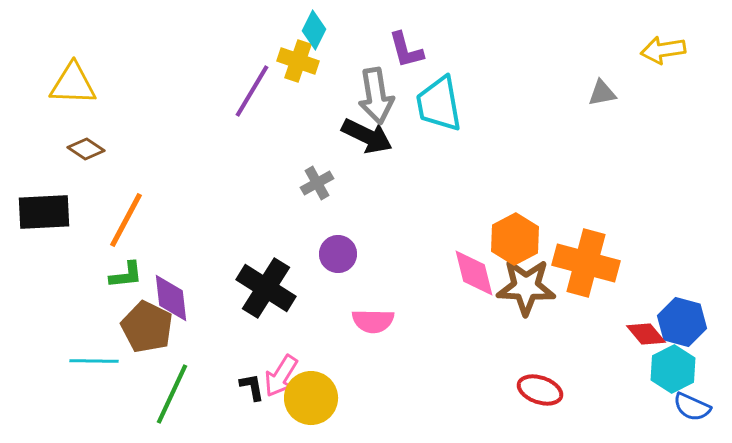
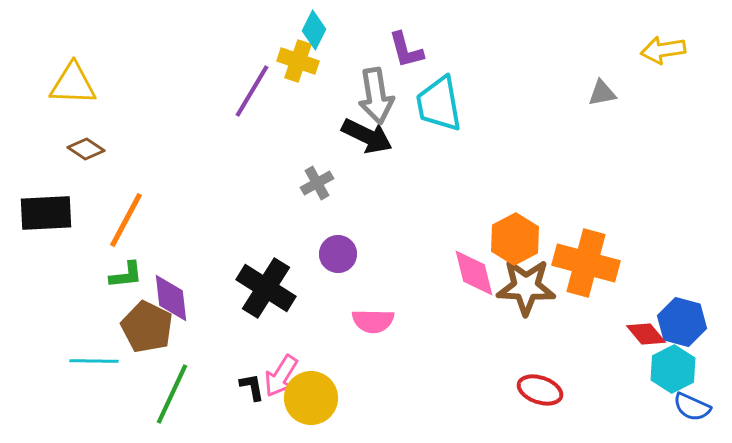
black rectangle: moved 2 px right, 1 px down
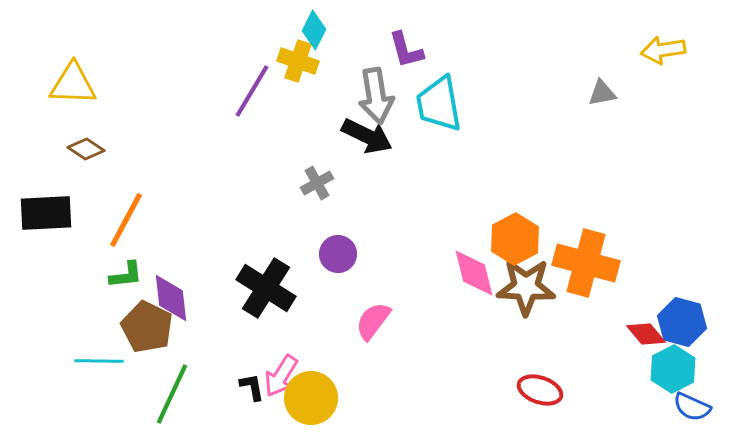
pink semicircle: rotated 126 degrees clockwise
cyan line: moved 5 px right
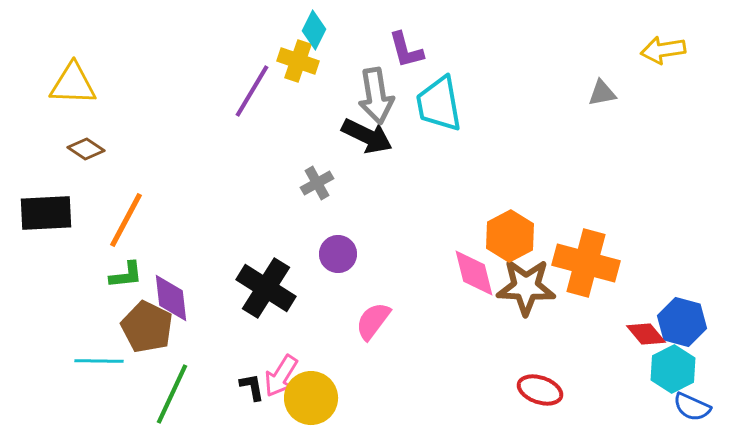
orange hexagon: moved 5 px left, 3 px up
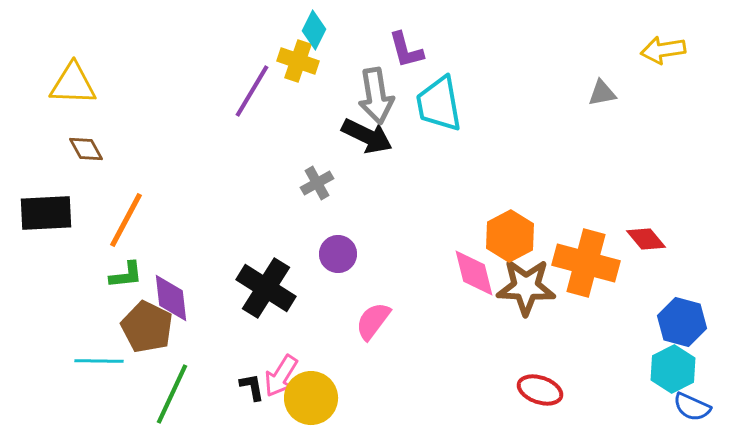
brown diamond: rotated 27 degrees clockwise
red diamond: moved 95 px up
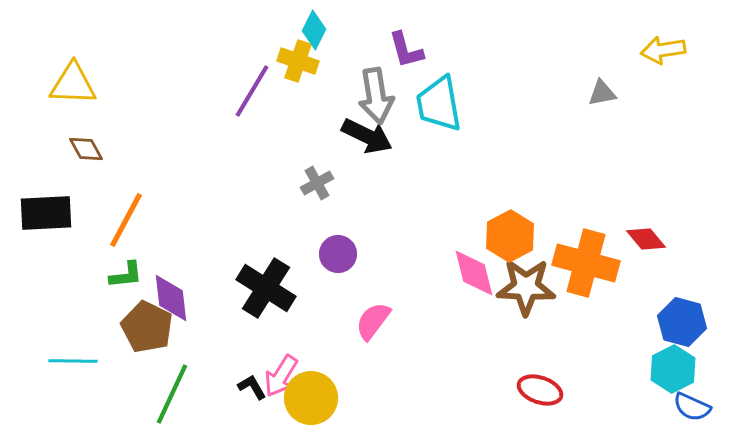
cyan line: moved 26 px left
black L-shape: rotated 20 degrees counterclockwise
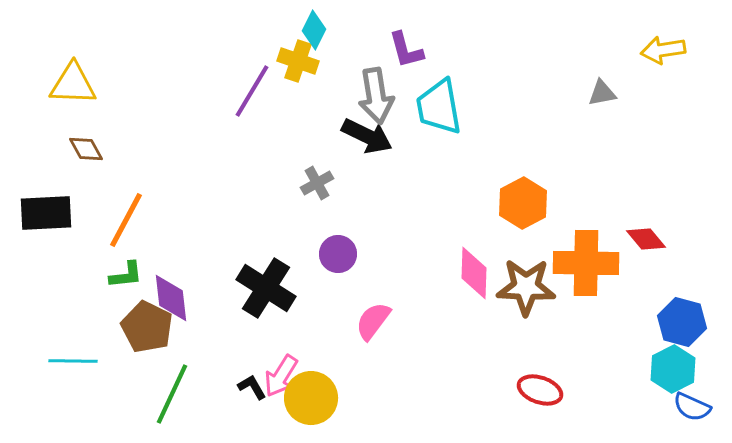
cyan trapezoid: moved 3 px down
orange hexagon: moved 13 px right, 33 px up
orange cross: rotated 14 degrees counterclockwise
pink diamond: rotated 16 degrees clockwise
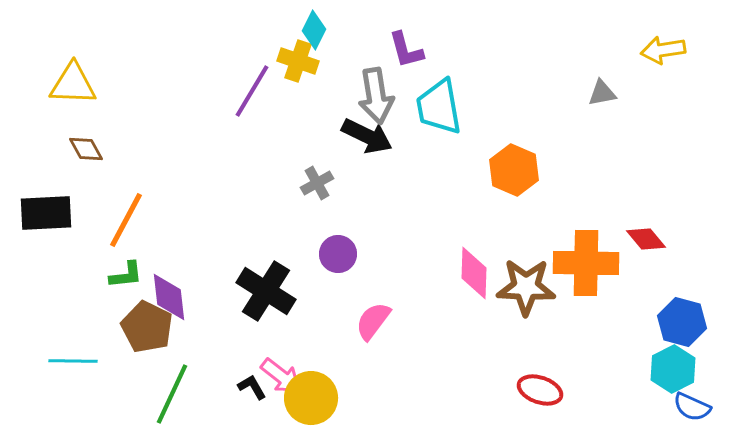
orange hexagon: moved 9 px left, 33 px up; rotated 9 degrees counterclockwise
black cross: moved 3 px down
purple diamond: moved 2 px left, 1 px up
pink arrow: rotated 84 degrees counterclockwise
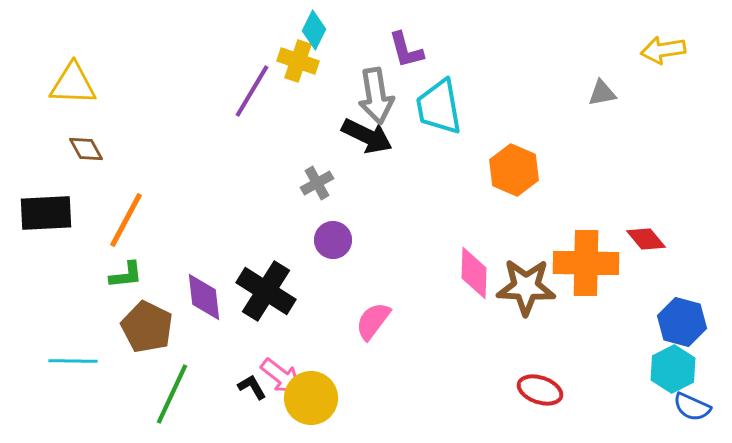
purple circle: moved 5 px left, 14 px up
purple diamond: moved 35 px right
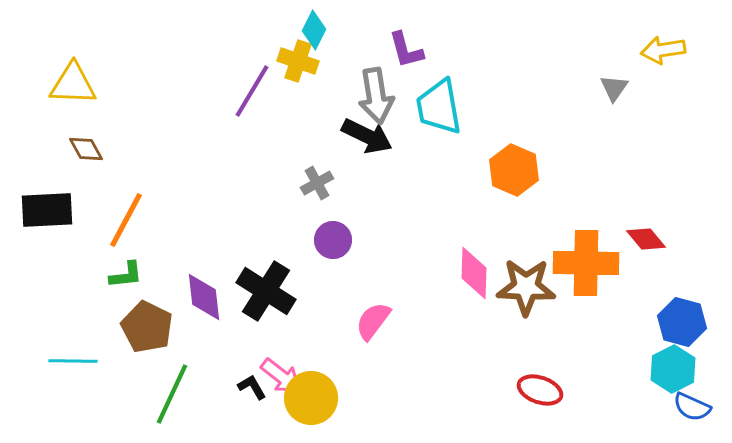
gray triangle: moved 12 px right, 5 px up; rotated 44 degrees counterclockwise
black rectangle: moved 1 px right, 3 px up
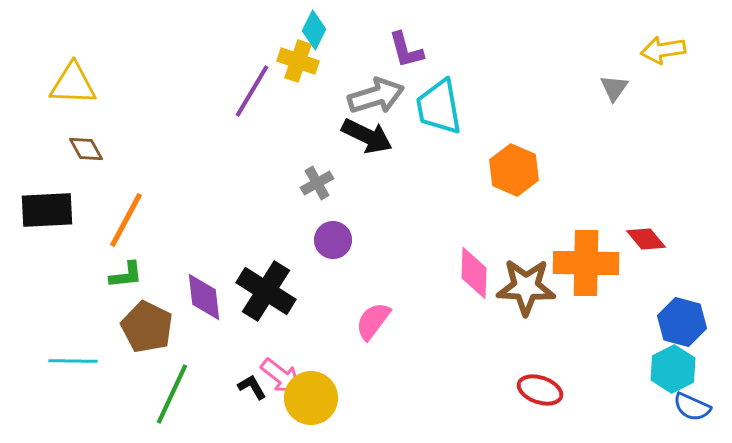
gray arrow: rotated 98 degrees counterclockwise
